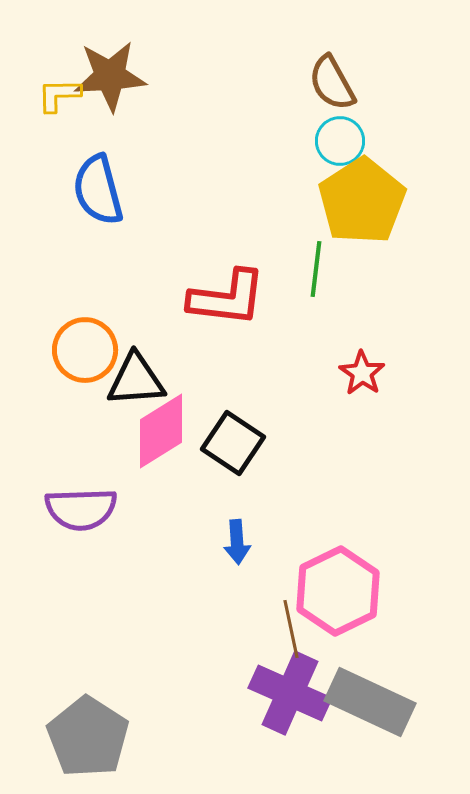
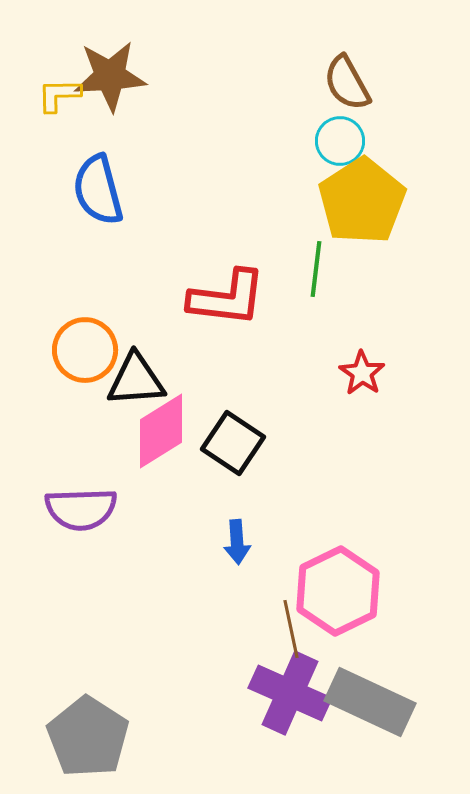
brown semicircle: moved 15 px right
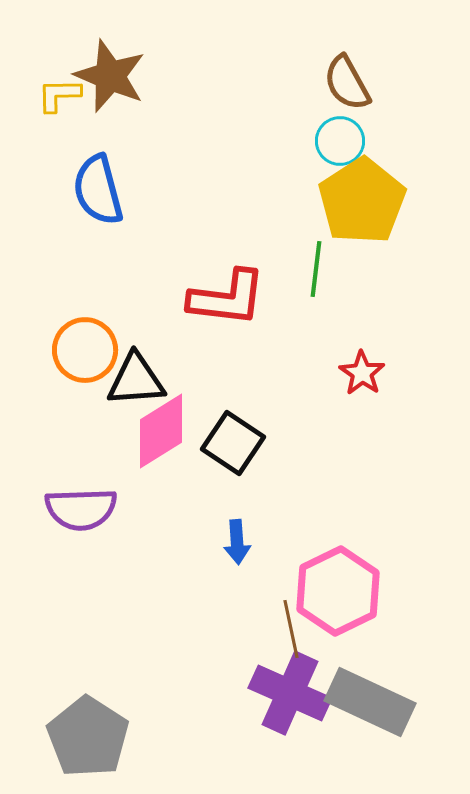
brown star: rotated 26 degrees clockwise
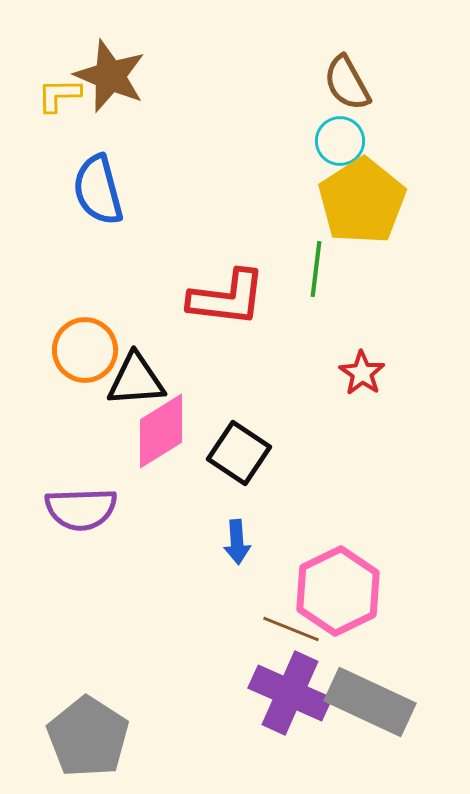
black square: moved 6 px right, 10 px down
brown line: rotated 56 degrees counterclockwise
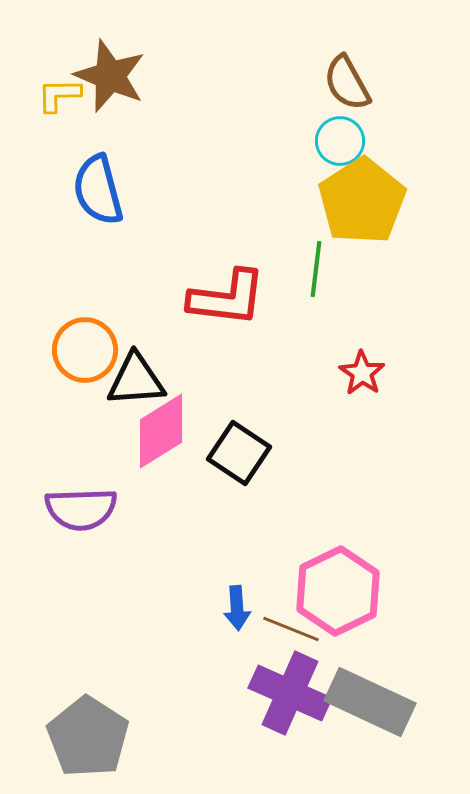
blue arrow: moved 66 px down
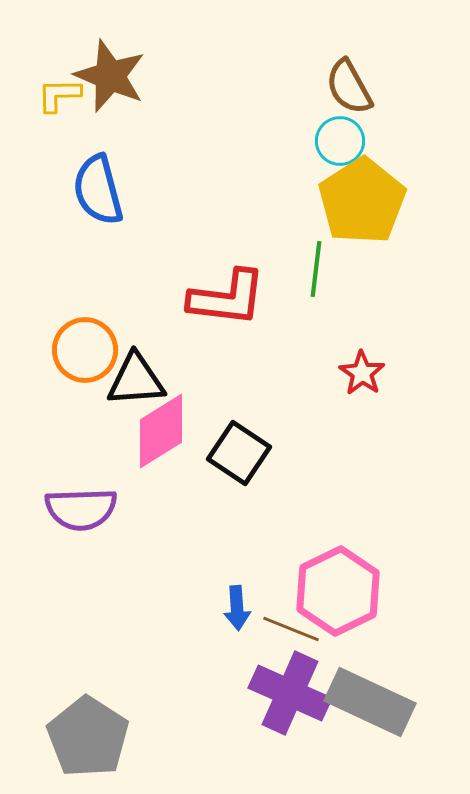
brown semicircle: moved 2 px right, 4 px down
